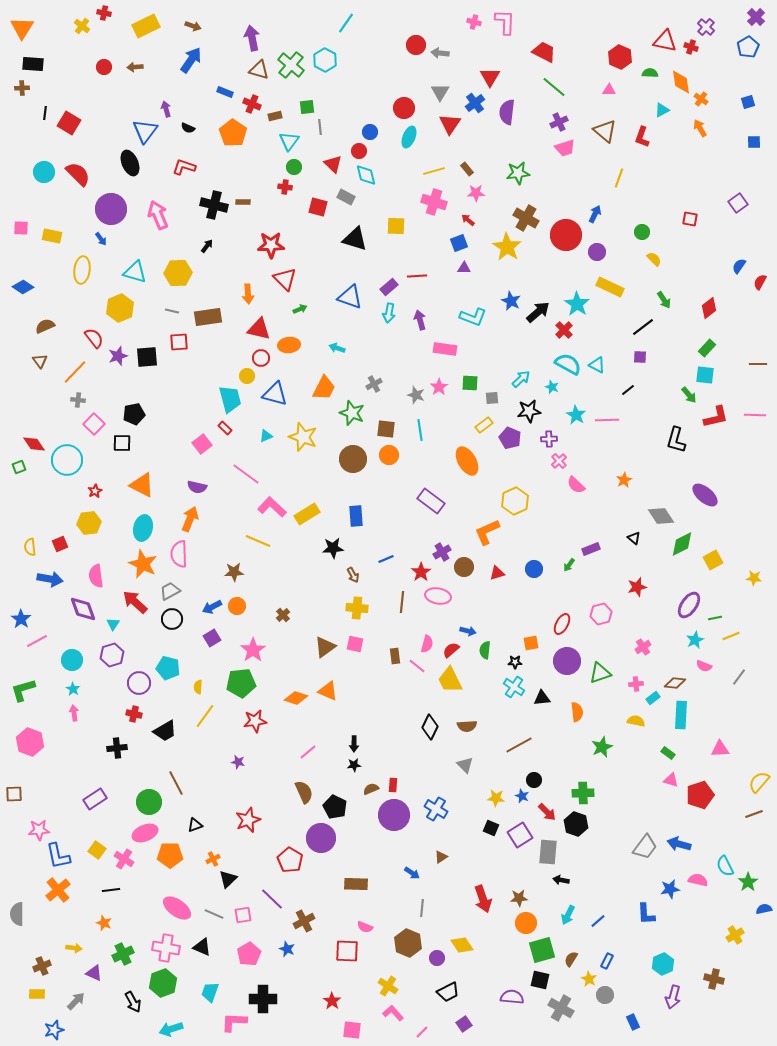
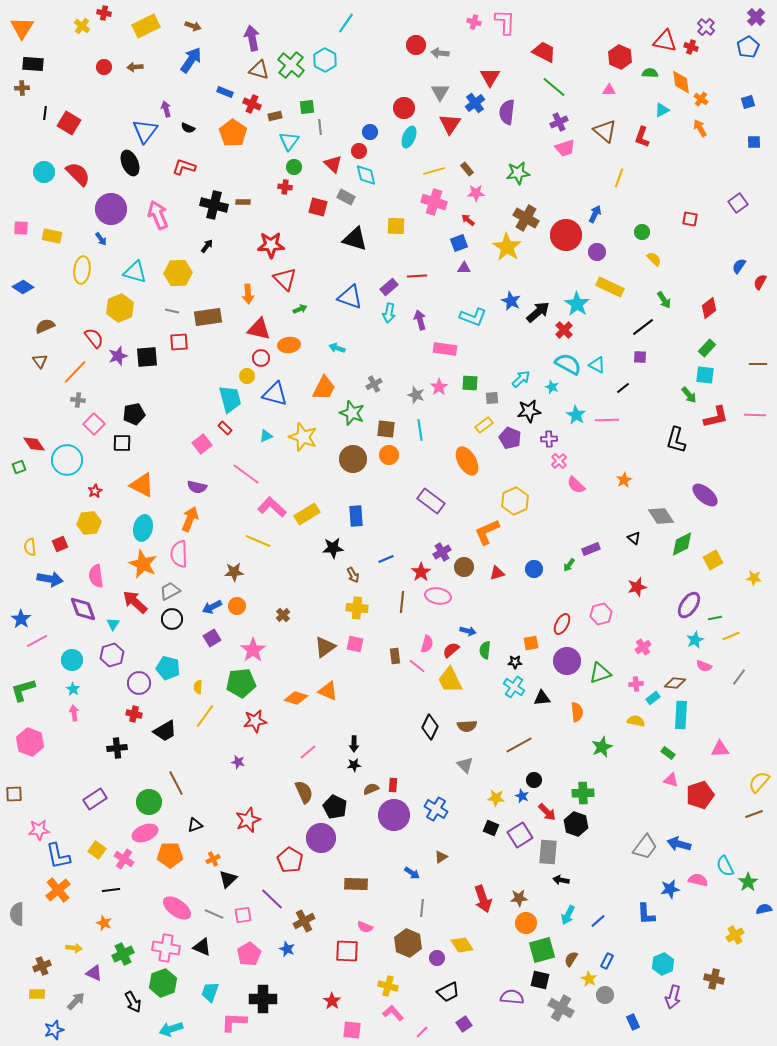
black line at (628, 390): moved 5 px left, 2 px up
yellow cross at (388, 986): rotated 18 degrees counterclockwise
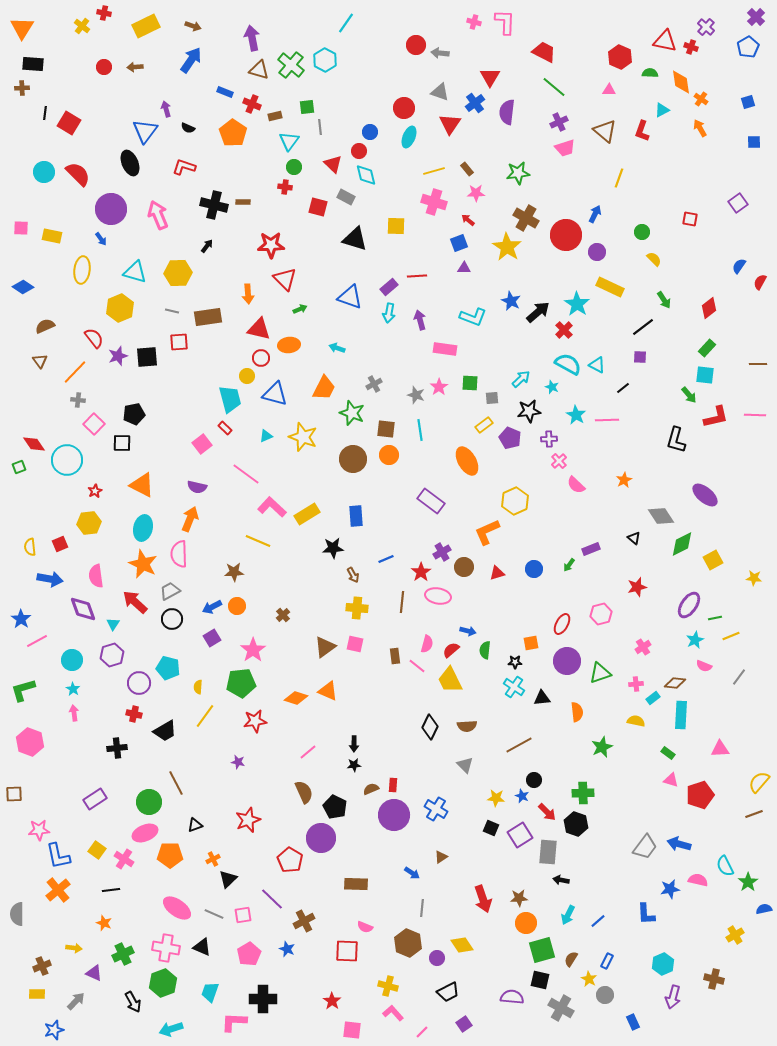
gray triangle at (440, 92): rotated 42 degrees counterclockwise
red L-shape at (642, 137): moved 6 px up
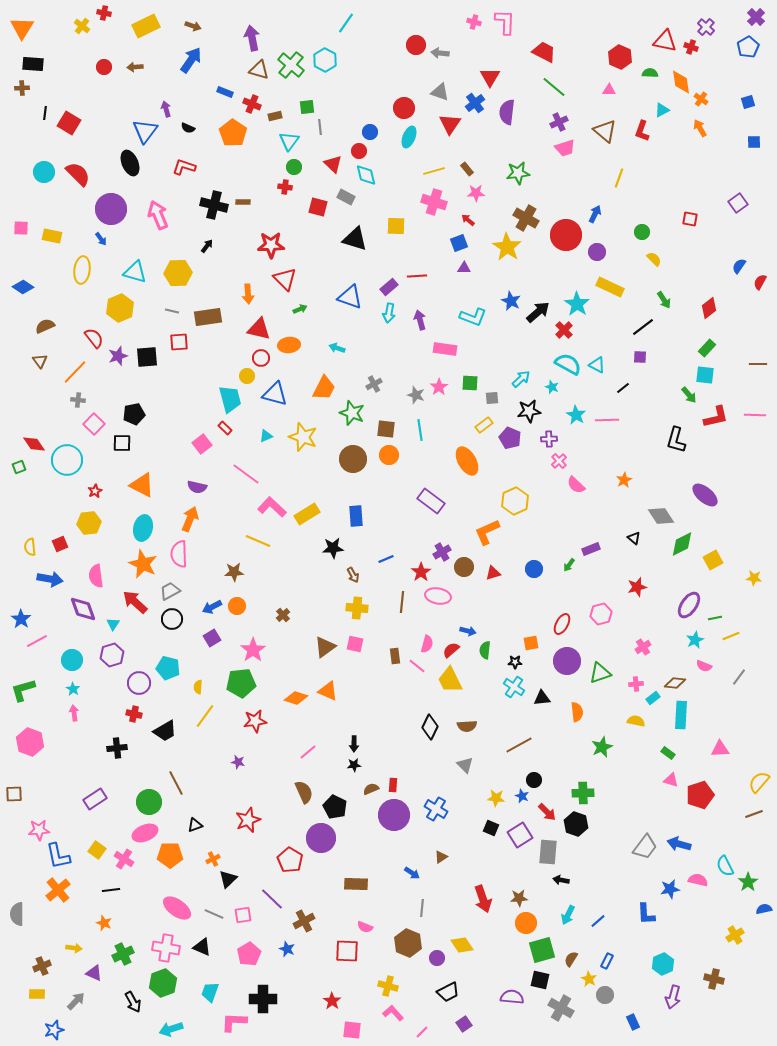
red triangle at (497, 573): moved 4 px left
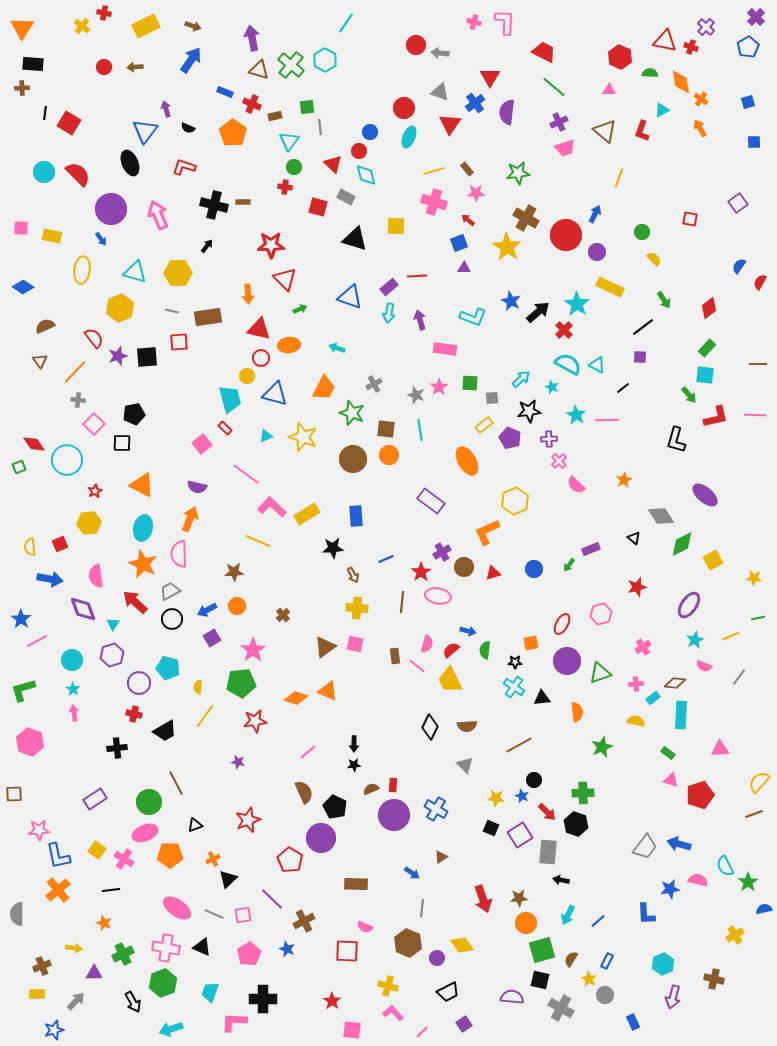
blue arrow at (212, 607): moved 5 px left, 3 px down
green line at (715, 618): moved 43 px right
purple triangle at (94, 973): rotated 24 degrees counterclockwise
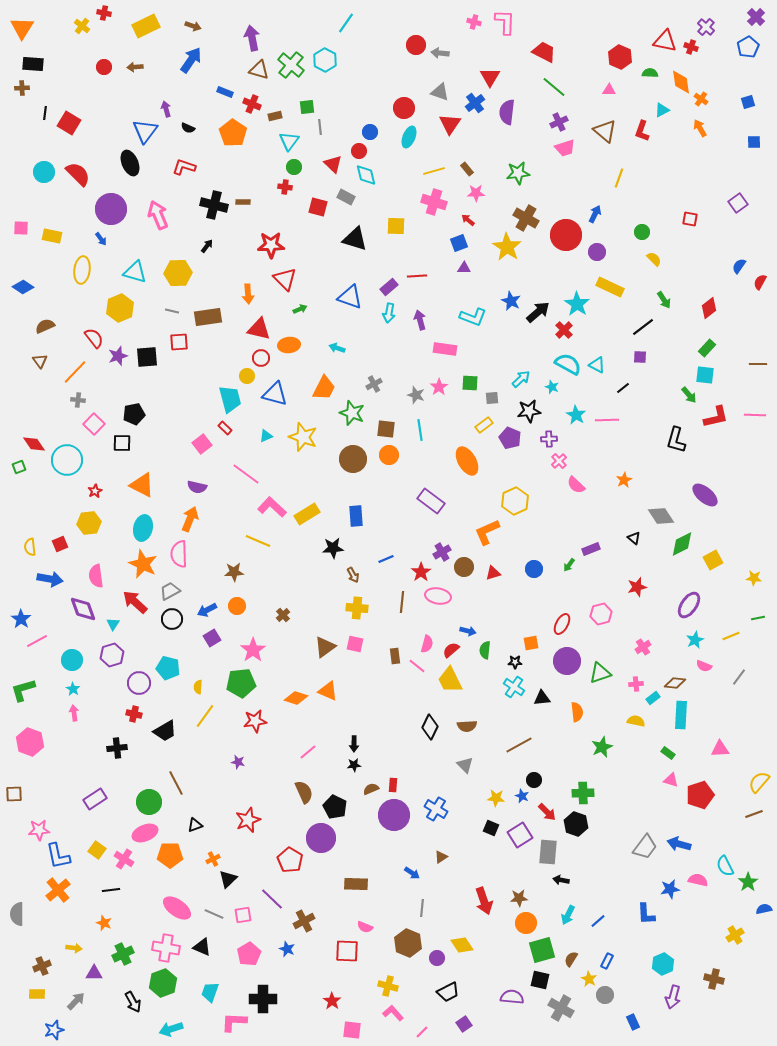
red arrow at (483, 899): moved 1 px right, 2 px down
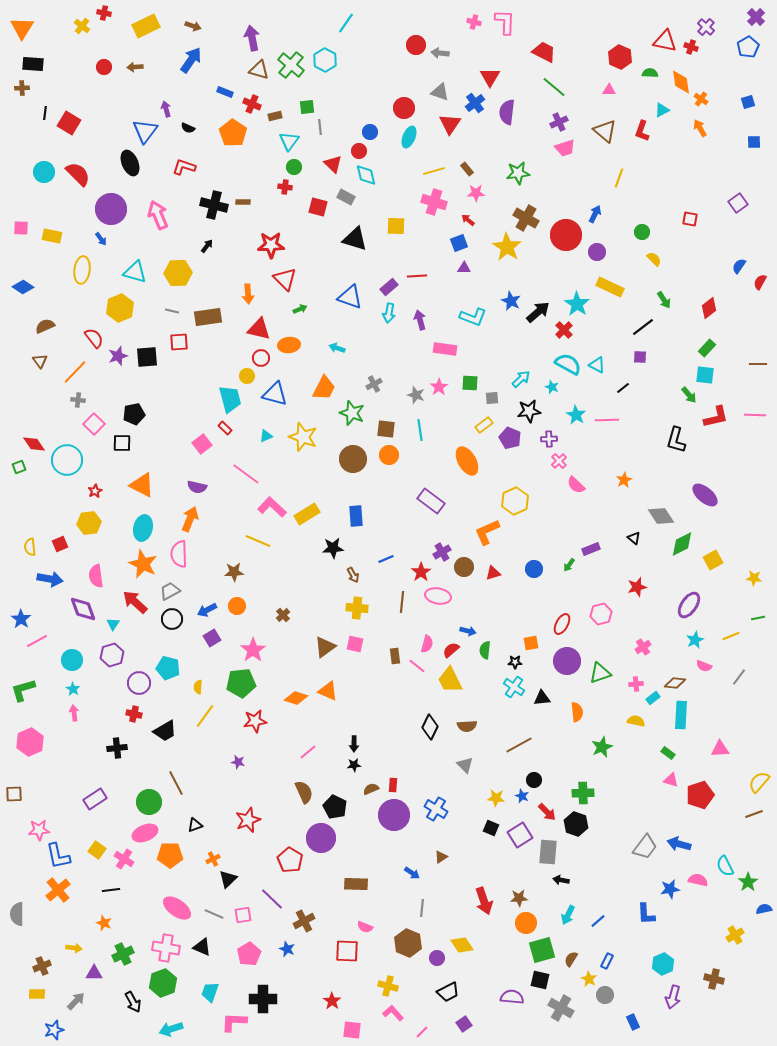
pink hexagon at (30, 742): rotated 16 degrees clockwise
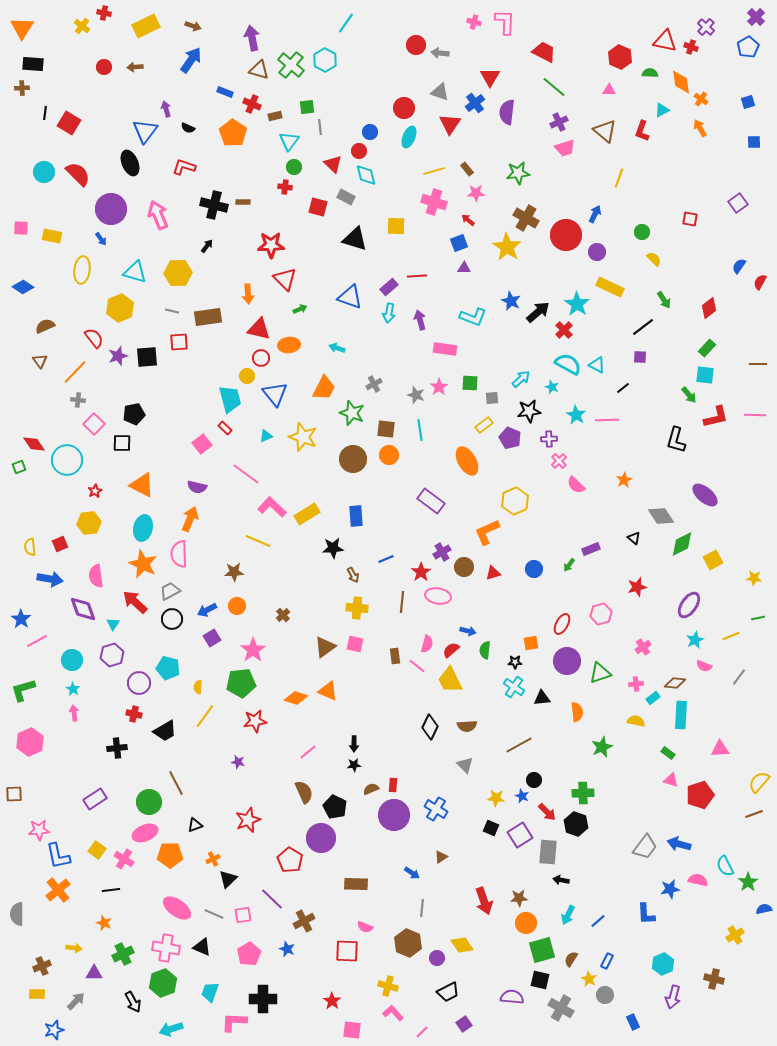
blue triangle at (275, 394): rotated 36 degrees clockwise
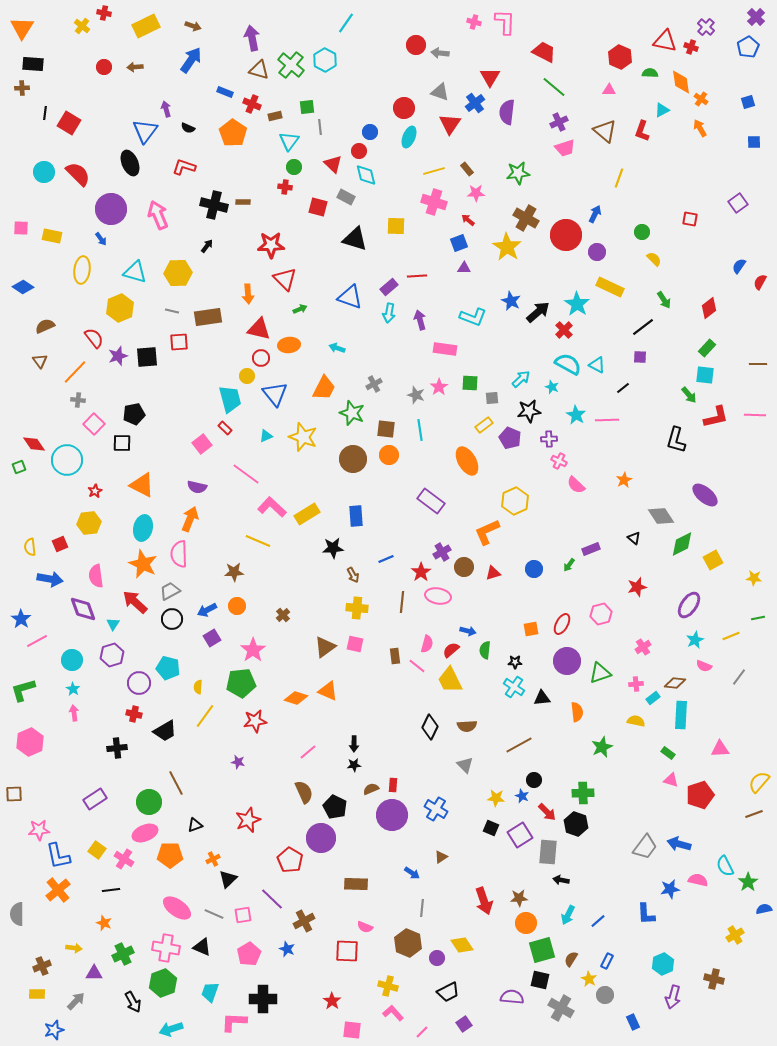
pink cross at (559, 461): rotated 21 degrees counterclockwise
orange square at (531, 643): moved 14 px up
purple circle at (394, 815): moved 2 px left
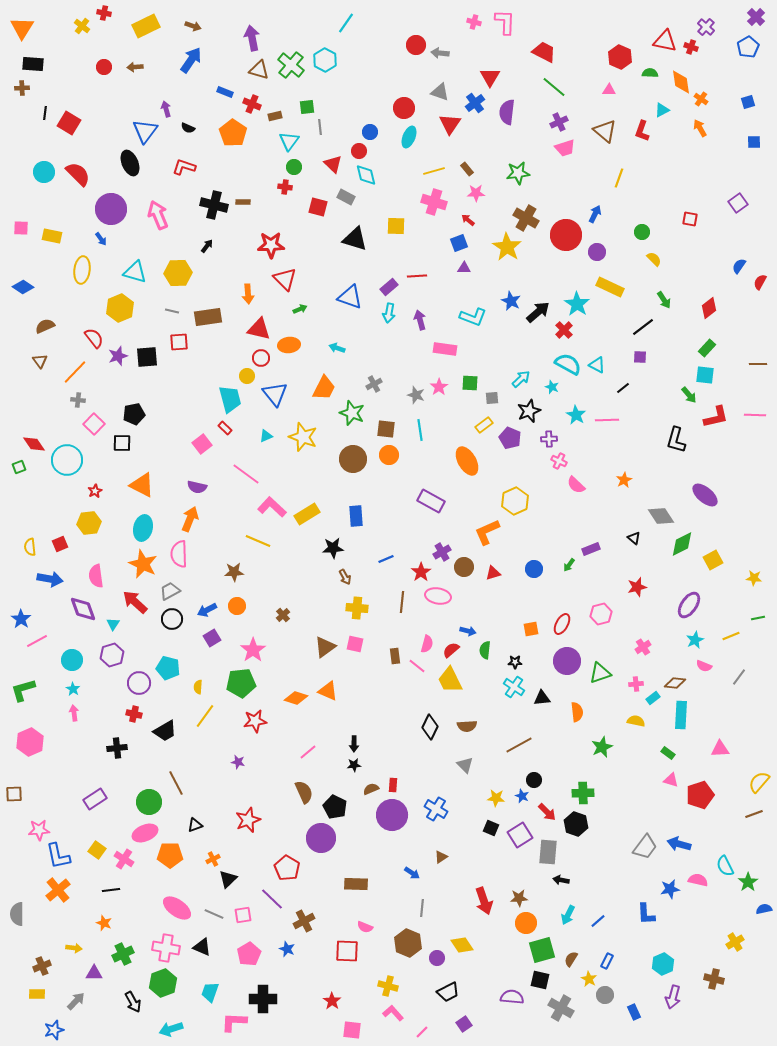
black star at (529, 411): rotated 15 degrees counterclockwise
purple rectangle at (431, 501): rotated 8 degrees counterclockwise
brown arrow at (353, 575): moved 8 px left, 2 px down
red pentagon at (290, 860): moved 3 px left, 8 px down
yellow cross at (735, 935): moved 7 px down
blue rectangle at (633, 1022): moved 1 px right, 10 px up
